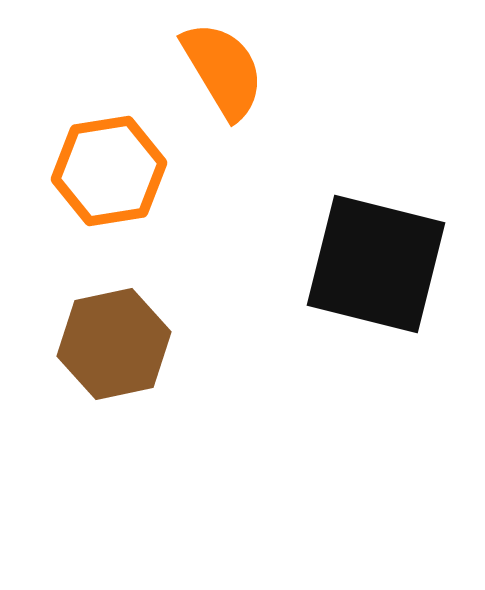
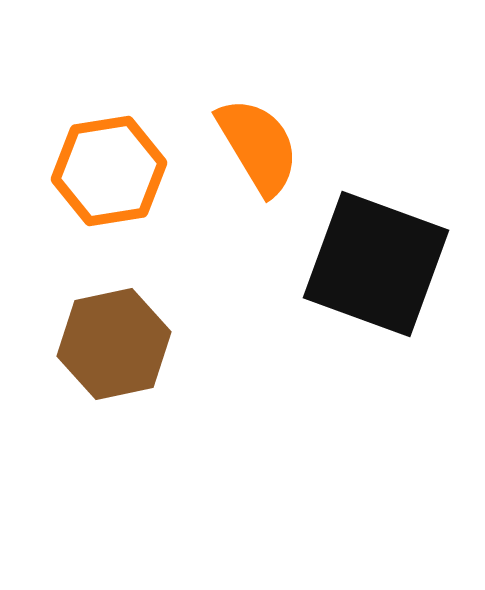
orange semicircle: moved 35 px right, 76 px down
black square: rotated 6 degrees clockwise
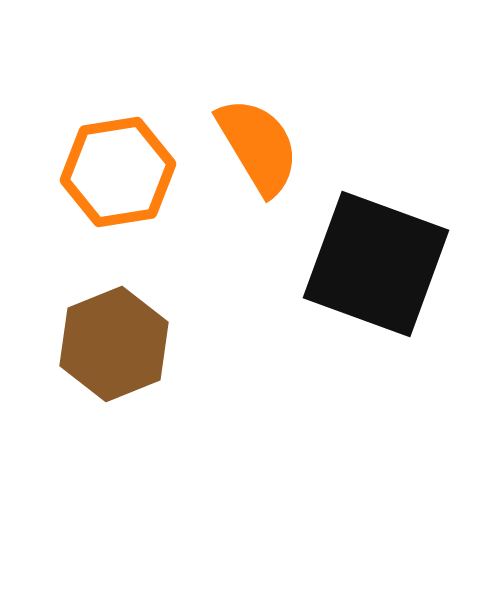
orange hexagon: moved 9 px right, 1 px down
brown hexagon: rotated 10 degrees counterclockwise
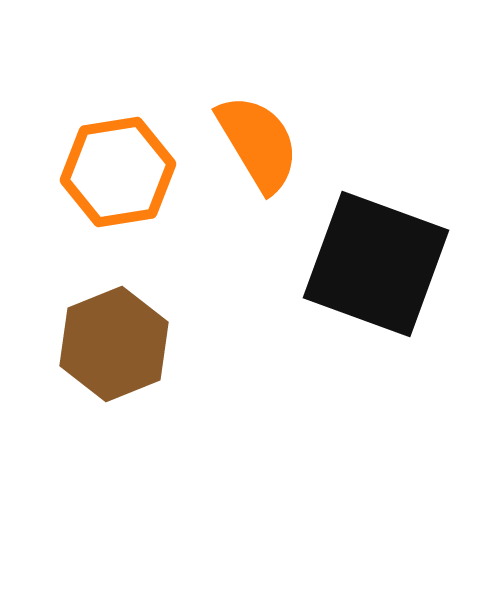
orange semicircle: moved 3 px up
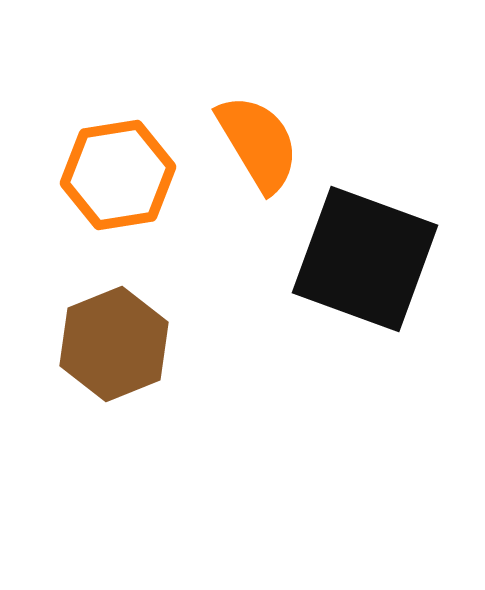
orange hexagon: moved 3 px down
black square: moved 11 px left, 5 px up
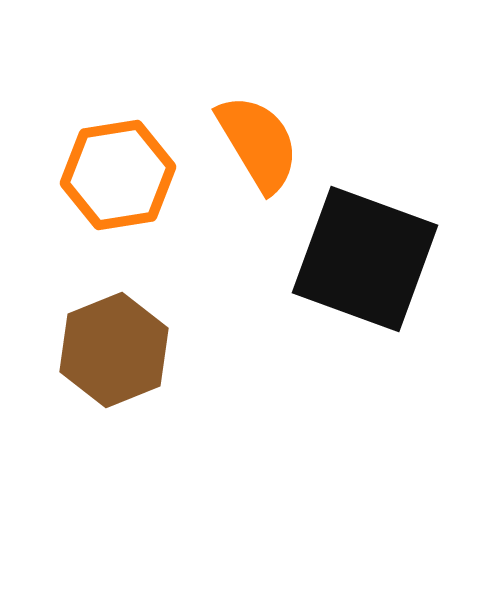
brown hexagon: moved 6 px down
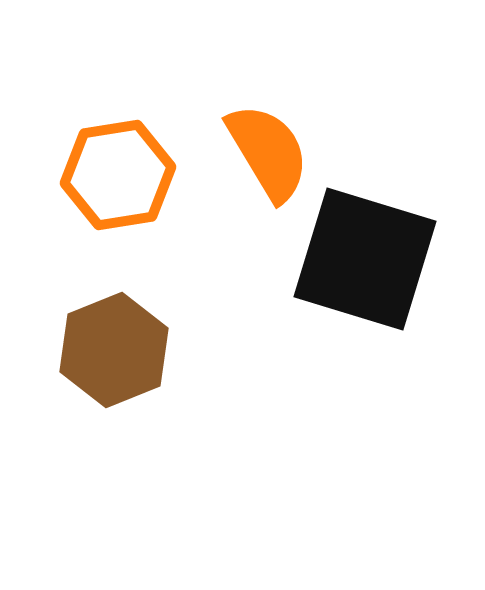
orange semicircle: moved 10 px right, 9 px down
black square: rotated 3 degrees counterclockwise
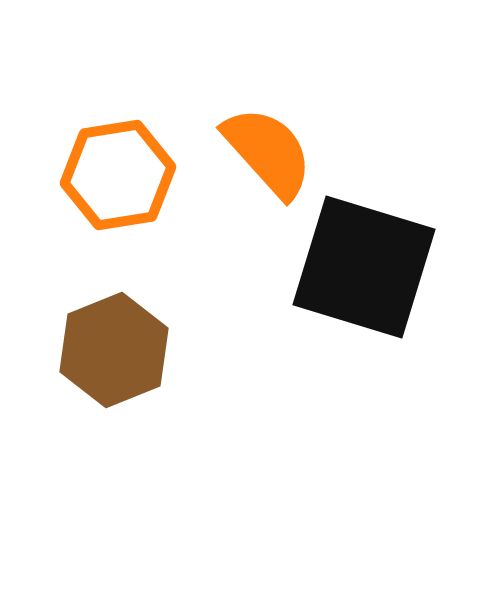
orange semicircle: rotated 11 degrees counterclockwise
black square: moved 1 px left, 8 px down
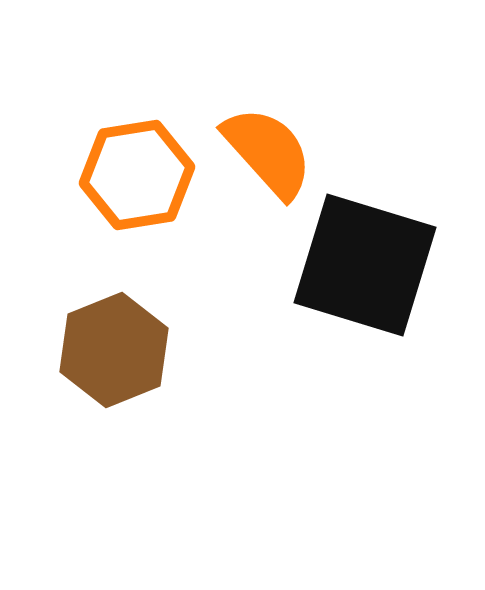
orange hexagon: moved 19 px right
black square: moved 1 px right, 2 px up
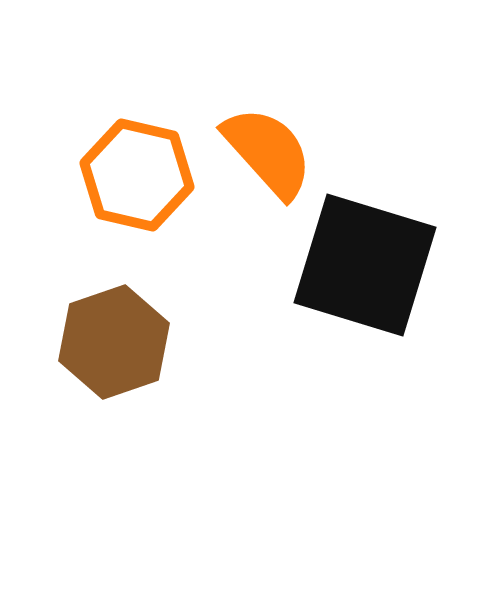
orange hexagon: rotated 22 degrees clockwise
brown hexagon: moved 8 px up; rotated 3 degrees clockwise
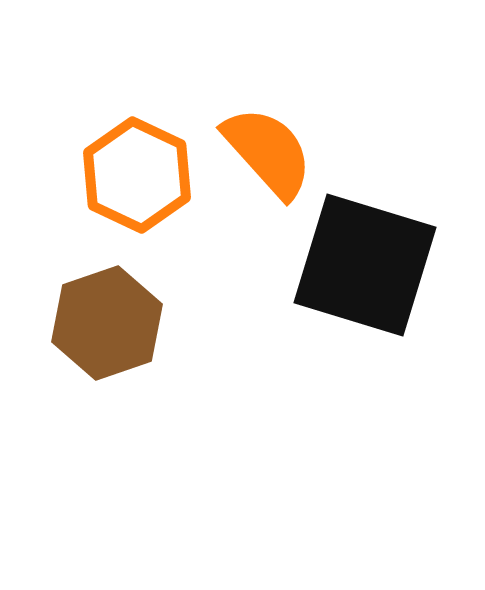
orange hexagon: rotated 12 degrees clockwise
brown hexagon: moved 7 px left, 19 px up
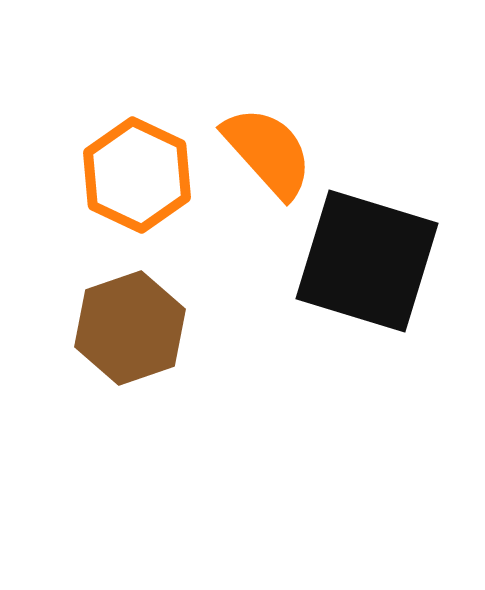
black square: moved 2 px right, 4 px up
brown hexagon: moved 23 px right, 5 px down
